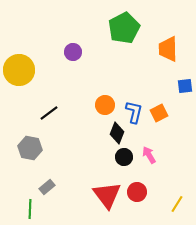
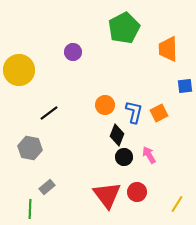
black diamond: moved 2 px down
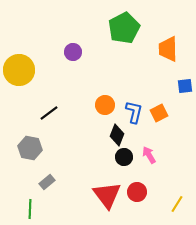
gray rectangle: moved 5 px up
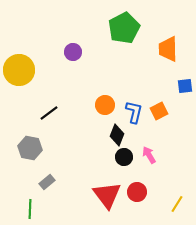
orange square: moved 2 px up
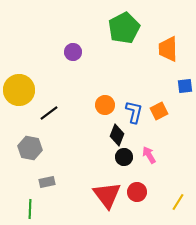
yellow circle: moved 20 px down
gray rectangle: rotated 28 degrees clockwise
yellow line: moved 1 px right, 2 px up
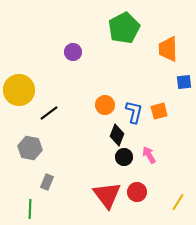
blue square: moved 1 px left, 4 px up
orange square: rotated 12 degrees clockwise
gray rectangle: rotated 56 degrees counterclockwise
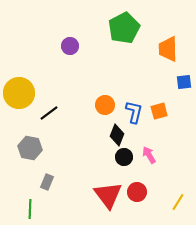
purple circle: moved 3 px left, 6 px up
yellow circle: moved 3 px down
red triangle: moved 1 px right
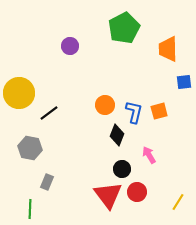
black circle: moved 2 px left, 12 px down
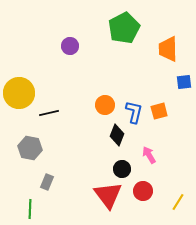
black line: rotated 24 degrees clockwise
red circle: moved 6 px right, 1 px up
